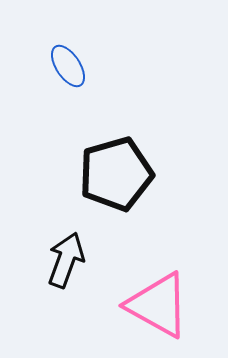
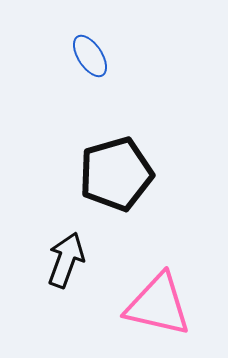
blue ellipse: moved 22 px right, 10 px up
pink triangle: rotated 16 degrees counterclockwise
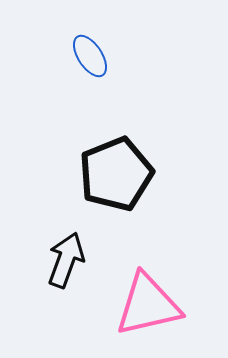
black pentagon: rotated 6 degrees counterclockwise
pink triangle: moved 10 px left; rotated 26 degrees counterclockwise
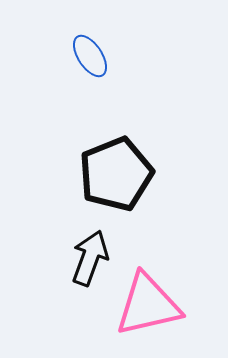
black arrow: moved 24 px right, 2 px up
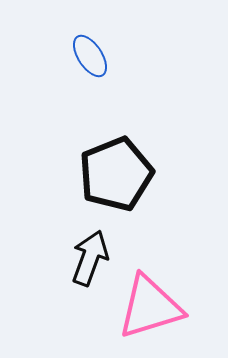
pink triangle: moved 2 px right, 2 px down; rotated 4 degrees counterclockwise
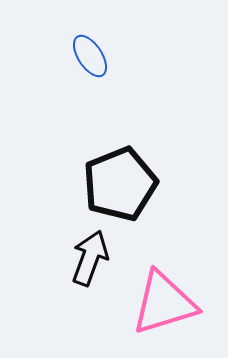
black pentagon: moved 4 px right, 10 px down
pink triangle: moved 14 px right, 4 px up
